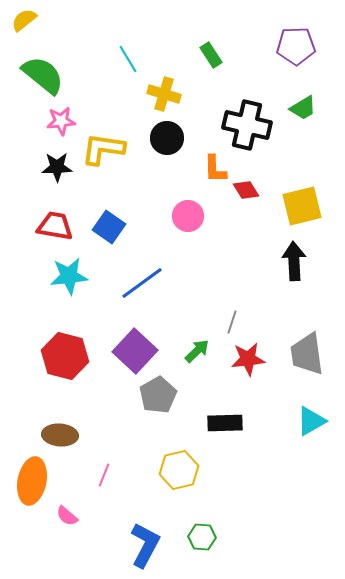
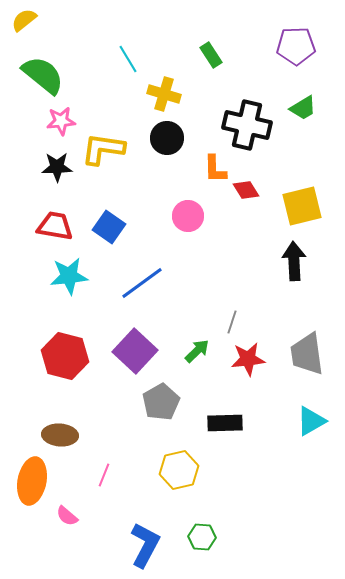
gray pentagon: moved 3 px right, 7 px down
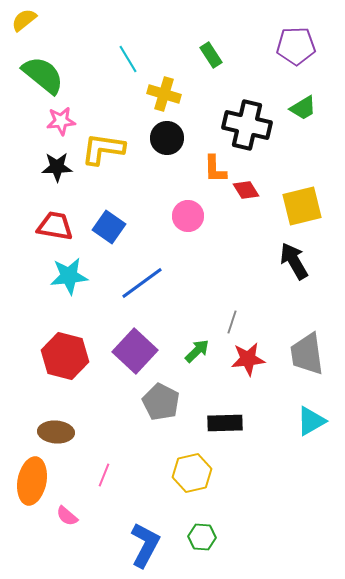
black arrow: rotated 27 degrees counterclockwise
gray pentagon: rotated 15 degrees counterclockwise
brown ellipse: moved 4 px left, 3 px up
yellow hexagon: moved 13 px right, 3 px down
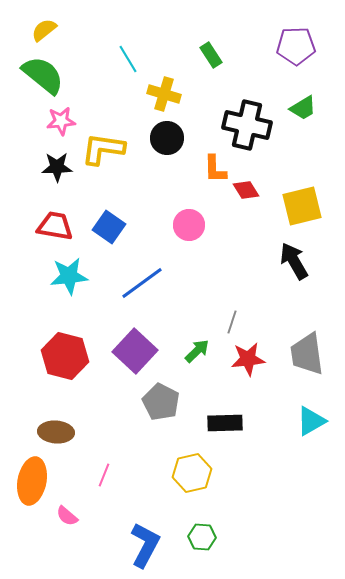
yellow semicircle: moved 20 px right, 10 px down
pink circle: moved 1 px right, 9 px down
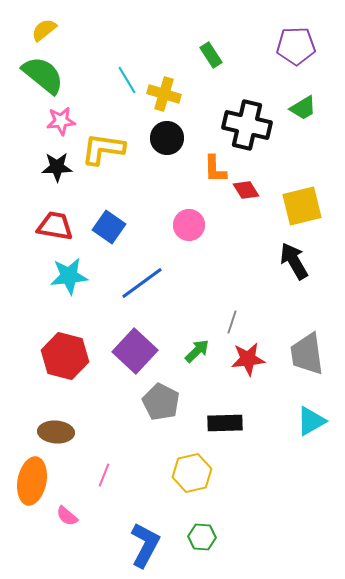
cyan line: moved 1 px left, 21 px down
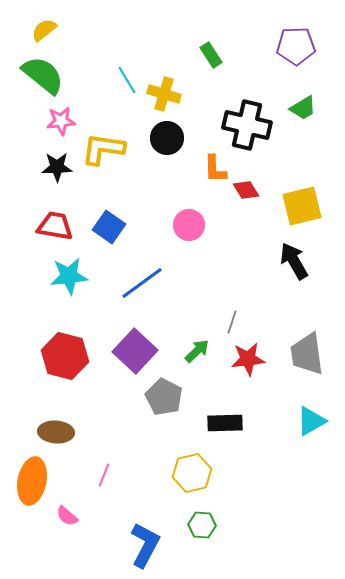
gray pentagon: moved 3 px right, 5 px up
green hexagon: moved 12 px up
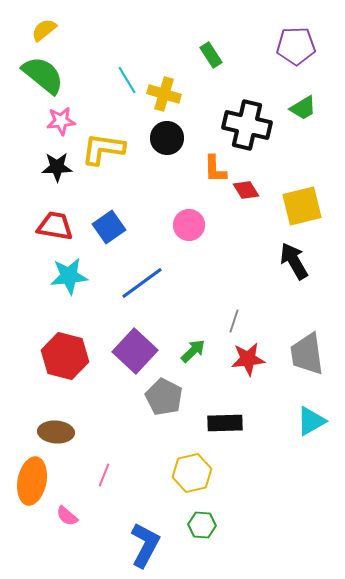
blue square: rotated 20 degrees clockwise
gray line: moved 2 px right, 1 px up
green arrow: moved 4 px left
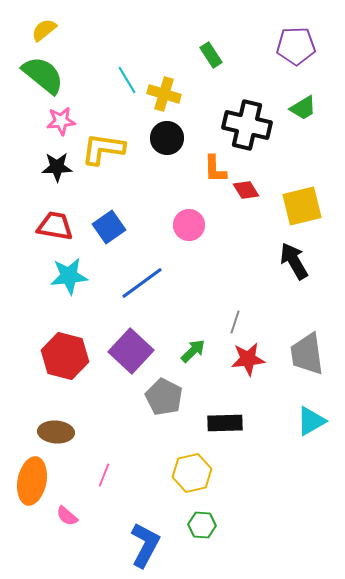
gray line: moved 1 px right, 1 px down
purple square: moved 4 px left
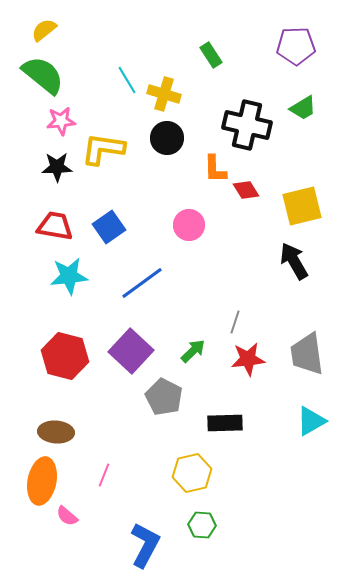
orange ellipse: moved 10 px right
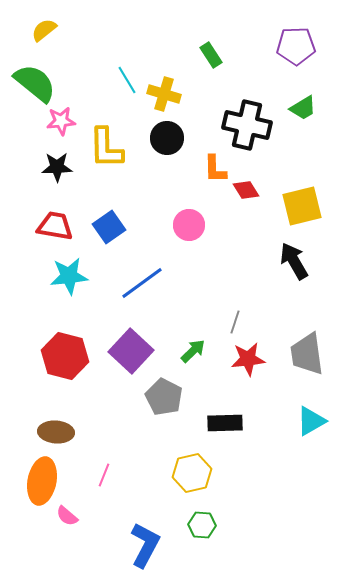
green semicircle: moved 8 px left, 8 px down
yellow L-shape: moved 3 px right, 1 px up; rotated 99 degrees counterclockwise
